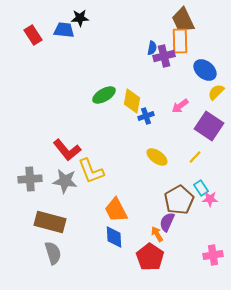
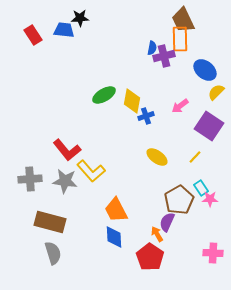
orange rectangle: moved 2 px up
yellow L-shape: rotated 20 degrees counterclockwise
pink cross: moved 2 px up; rotated 12 degrees clockwise
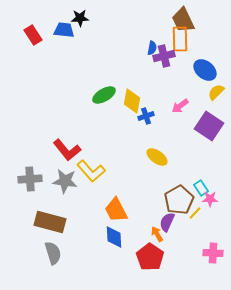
yellow line: moved 56 px down
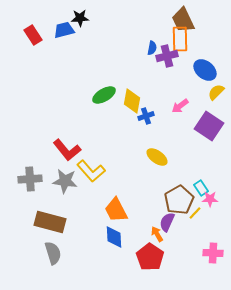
blue trapezoid: rotated 20 degrees counterclockwise
purple cross: moved 3 px right
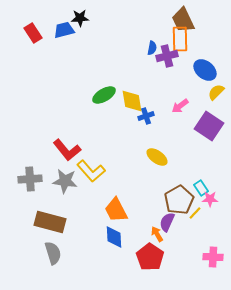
red rectangle: moved 2 px up
yellow diamond: rotated 20 degrees counterclockwise
pink cross: moved 4 px down
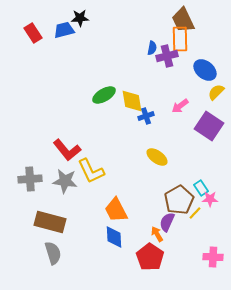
yellow L-shape: rotated 16 degrees clockwise
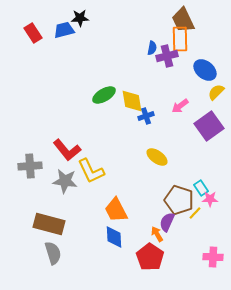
purple square: rotated 20 degrees clockwise
gray cross: moved 13 px up
brown pentagon: rotated 24 degrees counterclockwise
brown rectangle: moved 1 px left, 2 px down
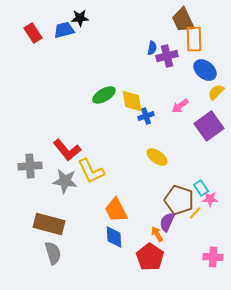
orange rectangle: moved 14 px right
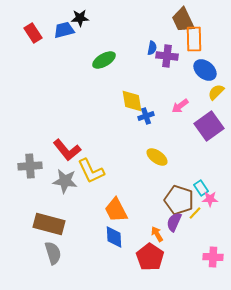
purple cross: rotated 20 degrees clockwise
green ellipse: moved 35 px up
purple semicircle: moved 7 px right
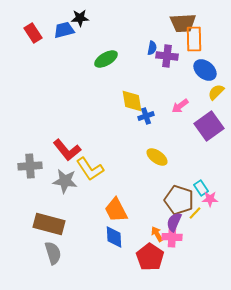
brown trapezoid: moved 3 px down; rotated 68 degrees counterclockwise
green ellipse: moved 2 px right, 1 px up
yellow L-shape: moved 1 px left, 2 px up; rotated 8 degrees counterclockwise
pink cross: moved 41 px left, 20 px up
